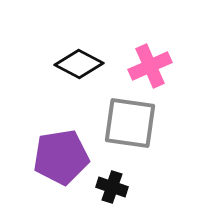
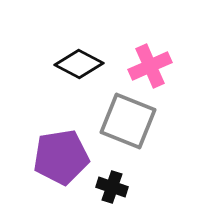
gray square: moved 2 px left, 2 px up; rotated 14 degrees clockwise
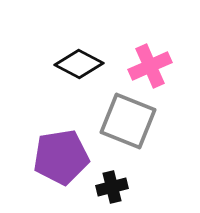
black cross: rotated 32 degrees counterclockwise
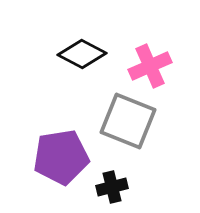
black diamond: moved 3 px right, 10 px up
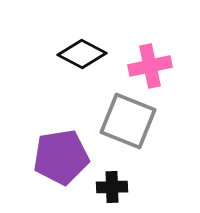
pink cross: rotated 12 degrees clockwise
black cross: rotated 12 degrees clockwise
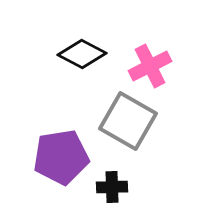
pink cross: rotated 15 degrees counterclockwise
gray square: rotated 8 degrees clockwise
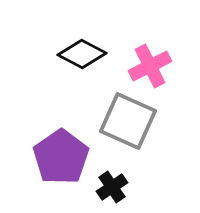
gray square: rotated 6 degrees counterclockwise
purple pentagon: rotated 26 degrees counterclockwise
black cross: rotated 32 degrees counterclockwise
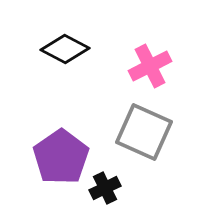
black diamond: moved 17 px left, 5 px up
gray square: moved 16 px right, 11 px down
black cross: moved 7 px left, 1 px down; rotated 8 degrees clockwise
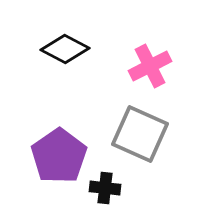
gray square: moved 4 px left, 2 px down
purple pentagon: moved 2 px left, 1 px up
black cross: rotated 32 degrees clockwise
